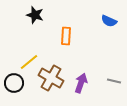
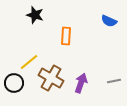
gray line: rotated 24 degrees counterclockwise
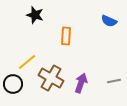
yellow line: moved 2 px left
black circle: moved 1 px left, 1 px down
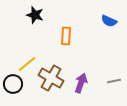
yellow line: moved 2 px down
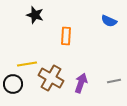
yellow line: rotated 30 degrees clockwise
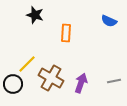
orange rectangle: moved 3 px up
yellow line: rotated 36 degrees counterclockwise
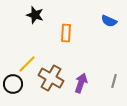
gray line: rotated 64 degrees counterclockwise
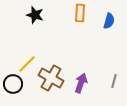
blue semicircle: rotated 98 degrees counterclockwise
orange rectangle: moved 14 px right, 20 px up
